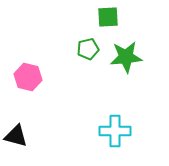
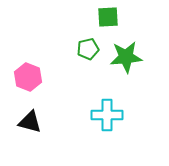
pink hexagon: rotated 8 degrees clockwise
cyan cross: moved 8 px left, 16 px up
black triangle: moved 14 px right, 14 px up
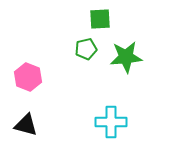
green square: moved 8 px left, 2 px down
green pentagon: moved 2 px left
cyan cross: moved 4 px right, 7 px down
black triangle: moved 4 px left, 3 px down
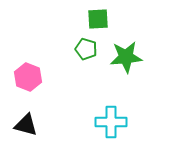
green square: moved 2 px left
green pentagon: rotated 30 degrees clockwise
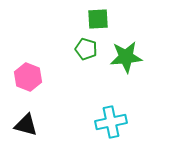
cyan cross: rotated 12 degrees counterclockwise
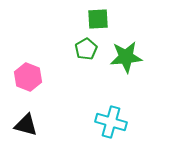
green pentagon: rotated 25 degrees clockwise
cyan cross: rotated 28 degrees clockwise
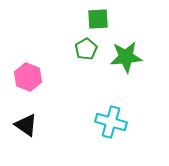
black triangle: rotated 20 degrees clockwise
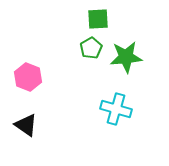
green pentagon: moved 5 px right, 1 px up
cyan cross: moved 5 px right, 13 px up
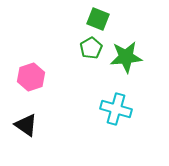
green square: rotated 25 degrees clockwise
pink hexagon: moved 3 px right; rotated 20 degrees clockwise
